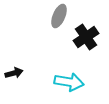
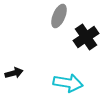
cyan arrow: moved 1 px left, 1 px down
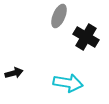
black cross: rotated 25 degrees counterclockwise
